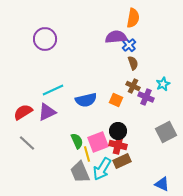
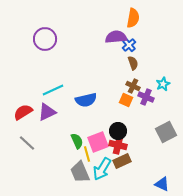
orange square: moved 10 px right
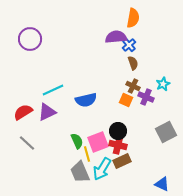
purple circle: moved 15 px left
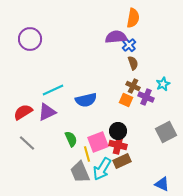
green semicircle: moved 6 px left, 2 px up
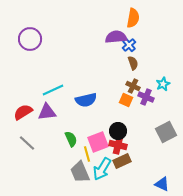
purple triangle: rotated 18 degrees clockwise
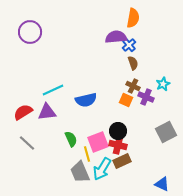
purple circle: moved 7 px up
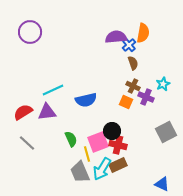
orange semicircle: moved 10 px right, 15 px down
orange square: moved 2 px down
black circle: moved 6 px left
brown rectangle: moved 4 px left, 4 px down
